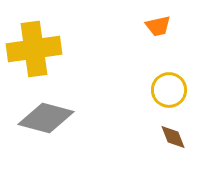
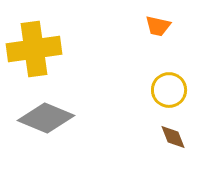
orange trapezoid: rotated 24 degrees clockwise
gray diamond: rotated 8 degrees clockwise
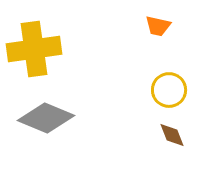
brown diamond: moved 1 px left, 2 px up
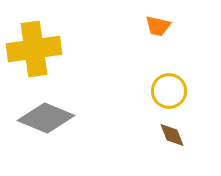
yellow circle: moved 1 px down
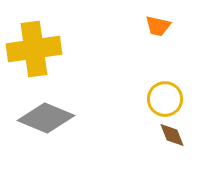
yellow circle: moved 4 px left, 8 px down
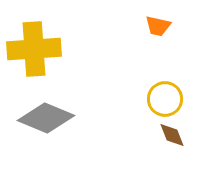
yellow cross: rotated 4 degrees clockwise
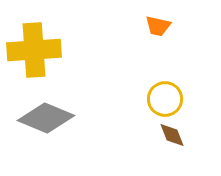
yellow cross: moved 1 px down
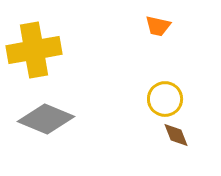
yellow cross: rotated 6 degrees counterclockwise
gray diamond: moved 1 px down
brown diamond: moved 4 px right
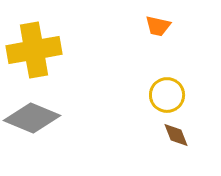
yellow circle: moved 2 px right, 4 px up
gray diamond: moved 14 px left, 1 px up
